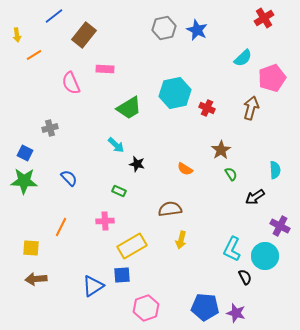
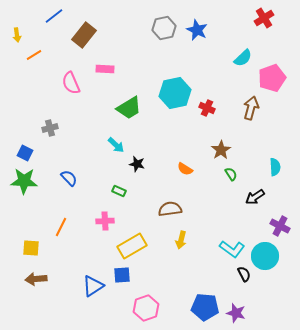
cyan semicircle at (275, 170): moved 3 px up
cyan L-shape at (232, 249): rotated 80 degrees counterclockwise
black semicircle at (245, 277): moved 1 px left, 3 px up
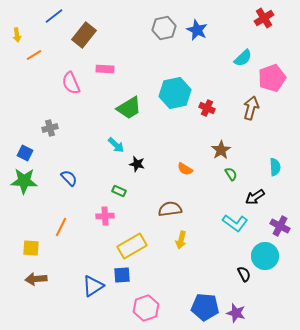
pink cross at (105, 221): moved 5 px up
cyan L-shape at (232, 249): moved 3 px right, 26 px up
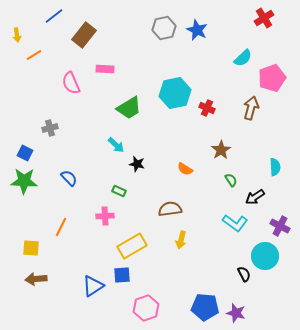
green semicircle at (231, 174): moved 6 px down
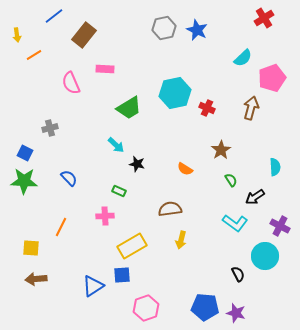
black semicircle at (244, 274): moved 6 px left
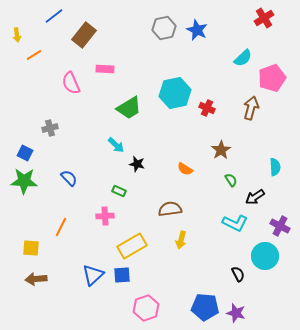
cyan L-shape at (235, 223): rotated 10 degrees counterclockwise
blue triangle at (93, 286): moved 11 px up; rotated 10 degrees counterclockwise
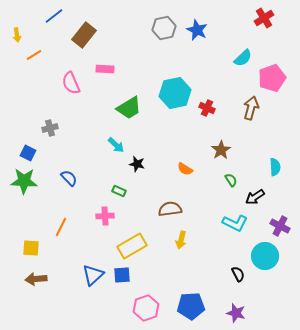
blue square at (25, 153): moved 3 px right
blue pentagon at (205, 307): moved 14 px left, 1 px up; rotated 8 degrees counterclockwise
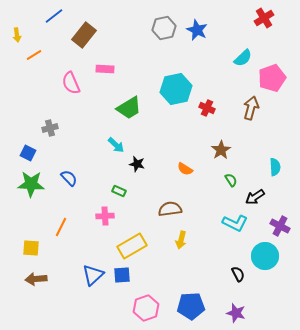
cyan hexagon at (175, 93): moved 1 px right, 4 px up
green star at (24, 181): moved 7 px right, 3 px down
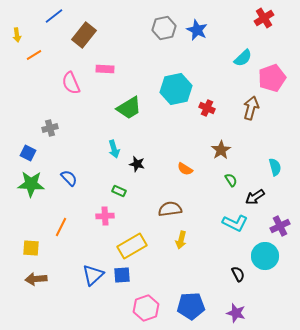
cyan arrow at (116, 145): moved 2 px left, 4 px down; rotated 30 degrees clockwise
cyan semicircle at (275, 167): rotated 12 degrees counterclockwise
purple cross at (280, 226): rotated 36 degrees clockwise
